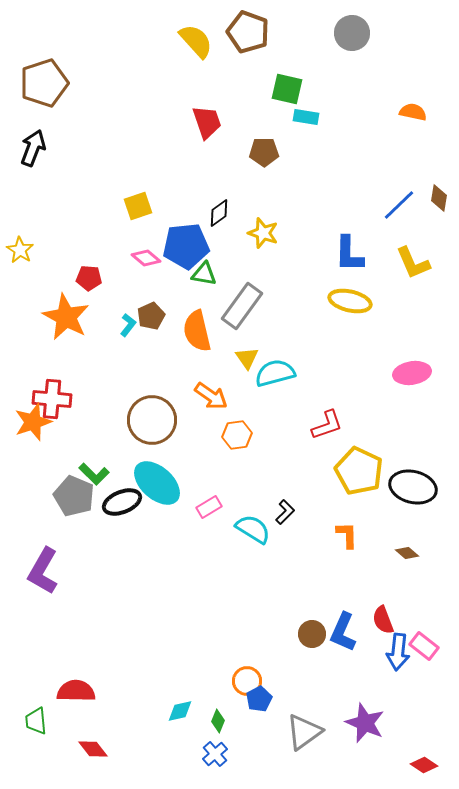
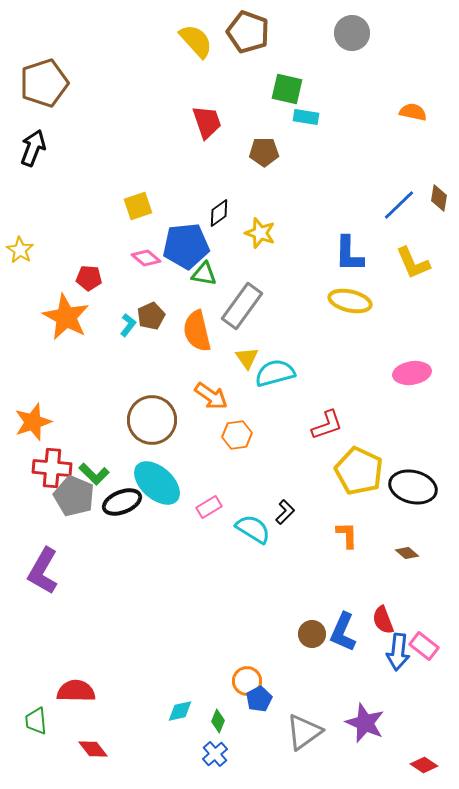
yellow star at (263, 233): moved 3 px left
red cross at (52, 399): moved 69 px down
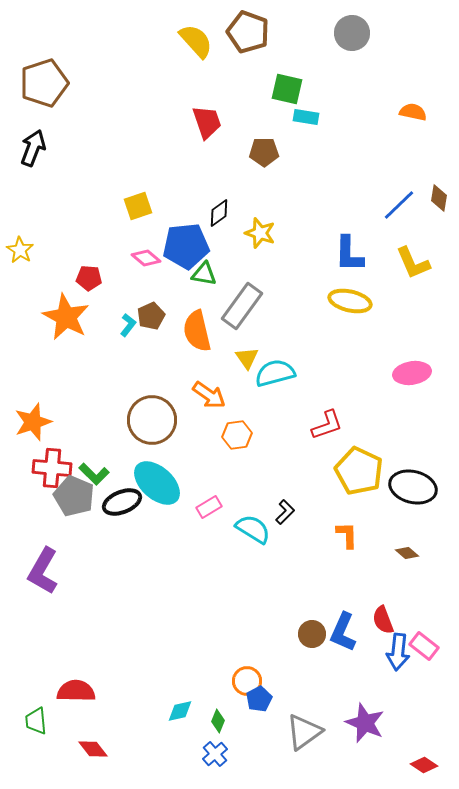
orange arrow at (211, 396): moved 2 px left, 1 px up
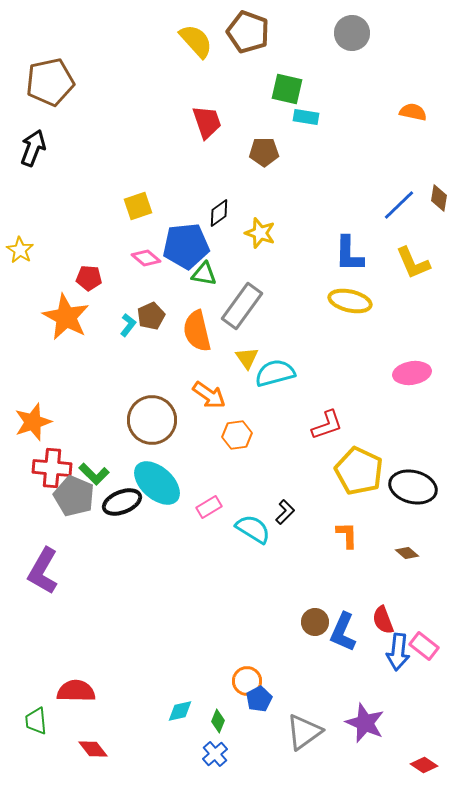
brown pentagon at (44, 83): moved 6 px right, 1 px up; rotated 6 degrees clockwise
brown circle at (312, 634): moved 3 px right, 12 px up
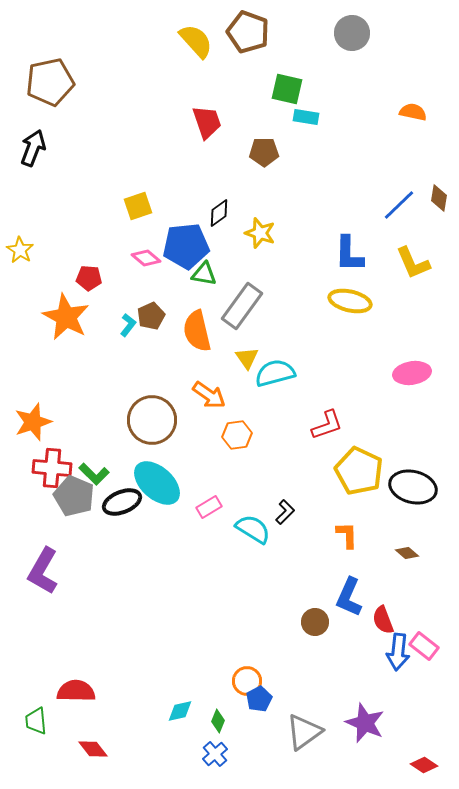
blue L-shape at (343, 632): moved 6 px right, 35 px up
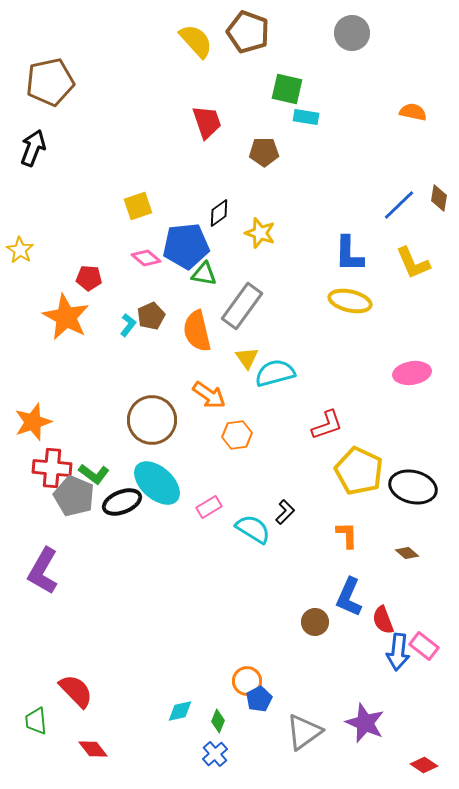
green L-shape at (94, 474): rotated 8 degrees counterclockwise
red semicircle at (76, 691): rotated 45 degrees clockwise
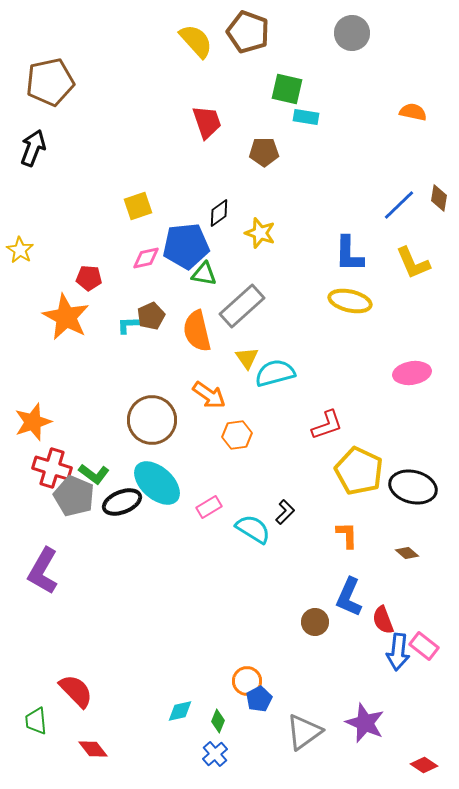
pink diamond at (146, 258): rotated 52 degrees counterclockwise
gray rectangle at (242, 306): rotated 12 degrees clockwise
cyan L-shape at (128, 325): rotated 130 degrees counterclockwise
red cross at (52, 468): rotated 12 degrees clockwise
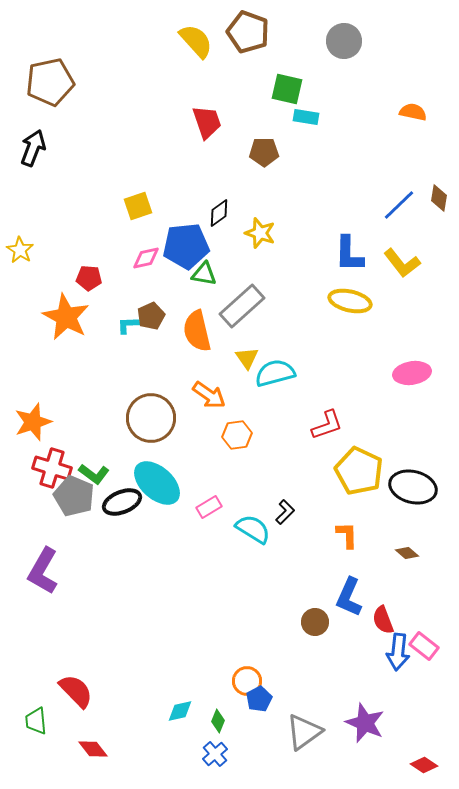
gray circle at (352, 33): moved 8 px left, 8 px down
yellow L-shape at (413, 263): moved 11 px left; rotated 15 degrees counterclockwise
brown circle at (152, 420): moved 1 px left, 2 px up
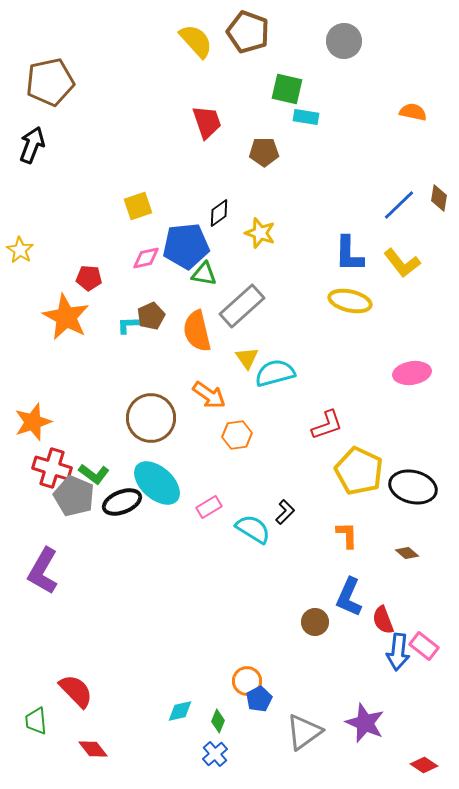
black arrow at (33, 148): moved 1 px left, 3 px up
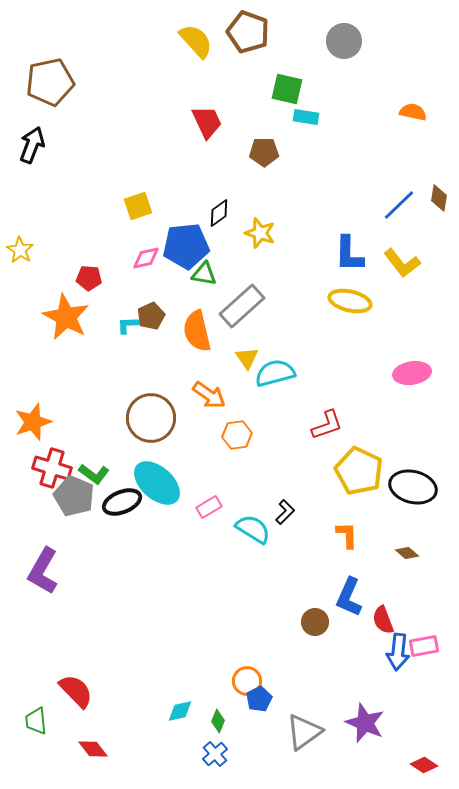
red trapezoid at (207, 122): rotated 6 degrees counterclockwise
pink rectangle at (424, 646): rotated 48 degrees counterclockwise
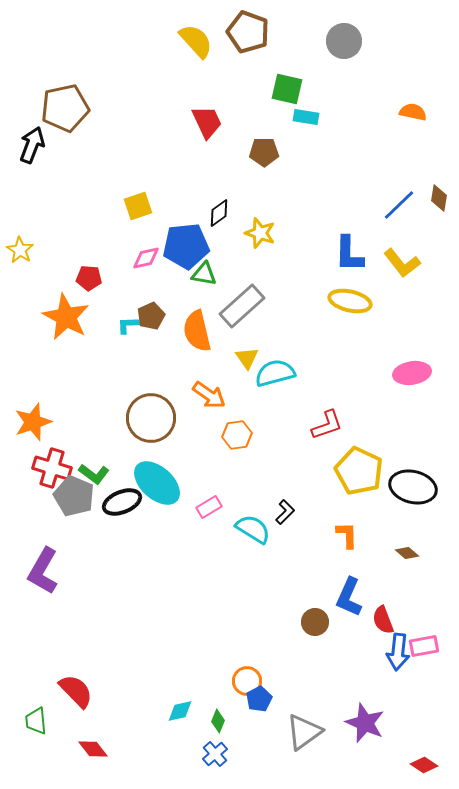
brown pentagon at (50, 82): moved 15 px right, 26 px down
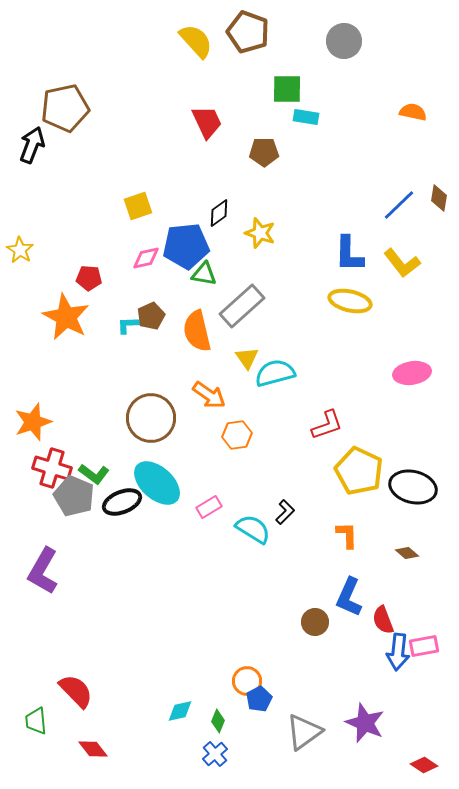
green square at (287, 89): rotated 12 degrees counterclockwise
